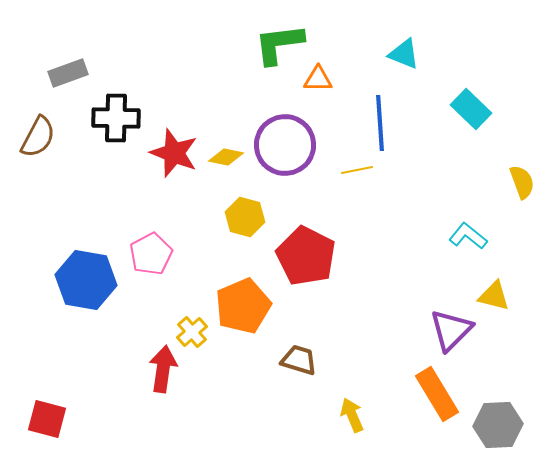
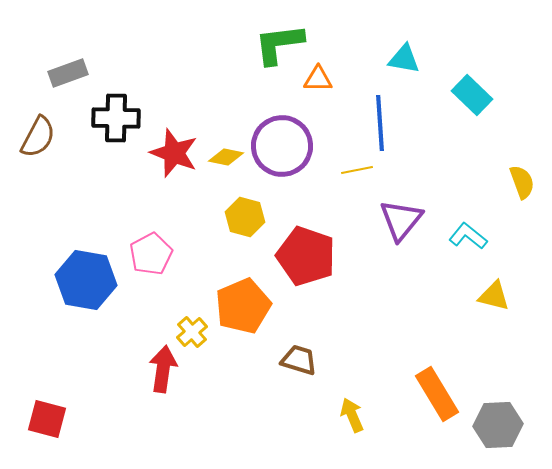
cyan triangle: moved 5 px down; rotated 12 degrees counterclockwise
cyan rectangle: moved 1 px right, 14 px up
purple circle: moved 3 px left, 1 px down
red pentagon: rotated 8 degrees counterclockwise
purple triangle: moved 50 px left, 110 px up; rotated 6 degrees counterclockwise
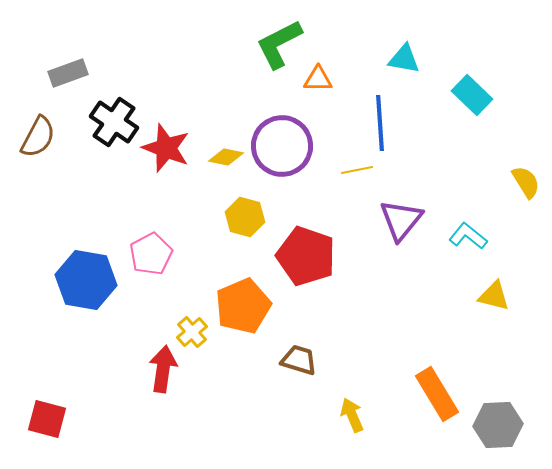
green L-shape: rotated 20 degrees counterclockwise
black cross: moved 2 px left, 4 px down; rotated 33 degrees clockwise
red star: moved 8 px left, 5 px up
yellow semicircle: moved 4 px right; rotated 12 degrees counterclockwise
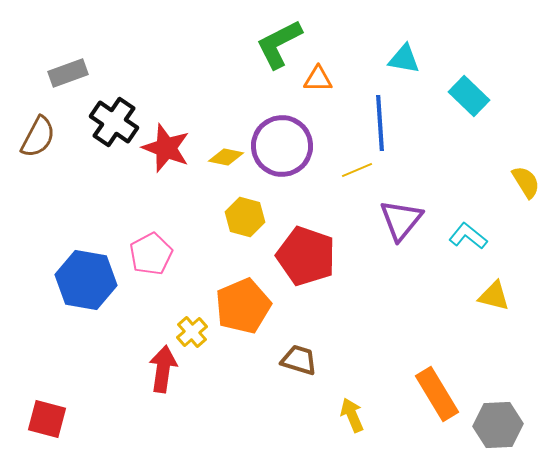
cyan rectangle: moved 3 px left, 1 px down
yellow line: rotated 12 degrees counterclockwise
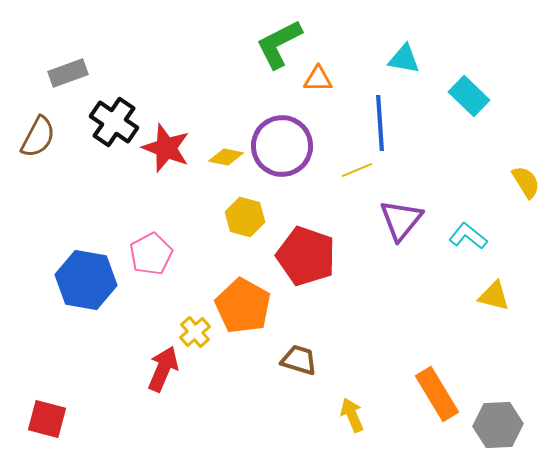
orange pentagon: rotated 20 degrees counterclockwise
yellow cross: moved 3 px right
red arrow: rotated 15 degrees clockwise
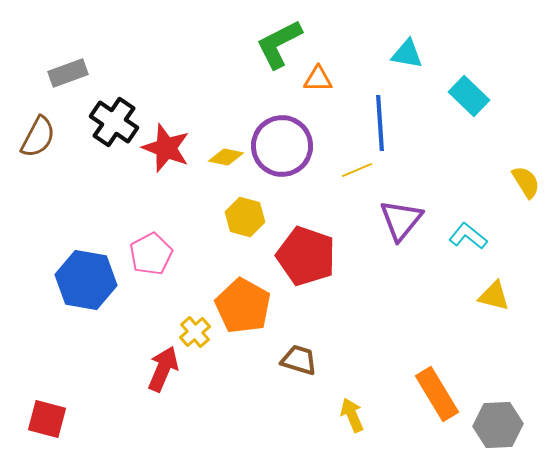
cyan triangle: moved 3 px right, 5 px up
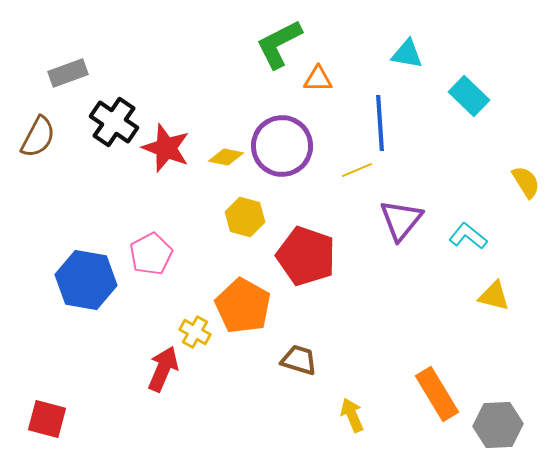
yellow cross: rotated 20 degrees counterclockwise
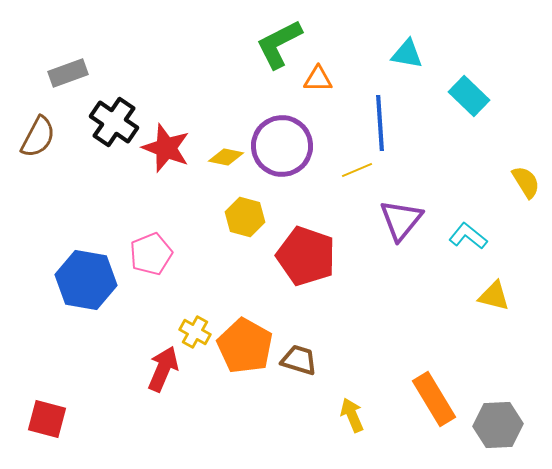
pink pentagon: rotated 6 degrees clockwise
orange pentagon: moved 2 px right, 40 px down
orange rectangle: moved 3 px left, 5 px down
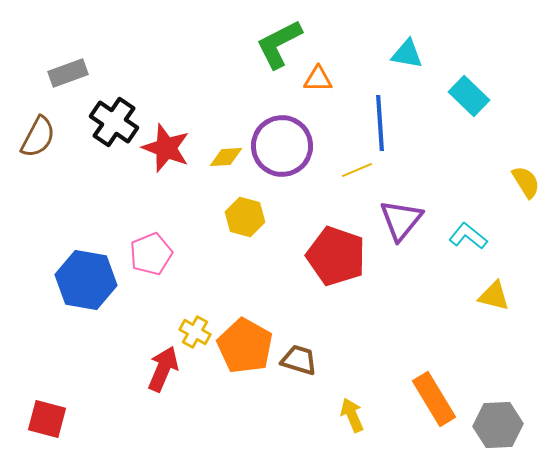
yellow diamond: rotated 16 degrees counterclockwise
red pentagon: moved 30 px right
